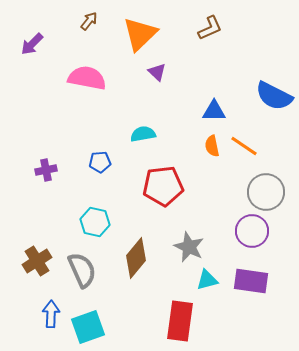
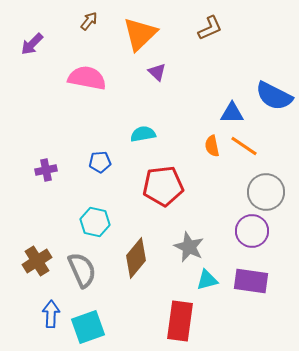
blue triangle: moved 18 px right, 2 px down
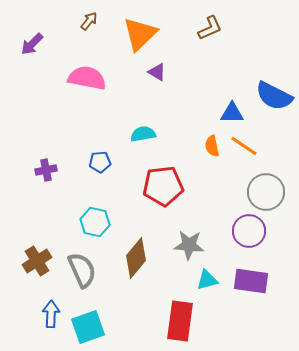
purple triangle: rotated 12 degrees counterclockwise
purple circle: moved 3 px left
gray star: moved 2 px up; rotated 20 degrees counterclockwise
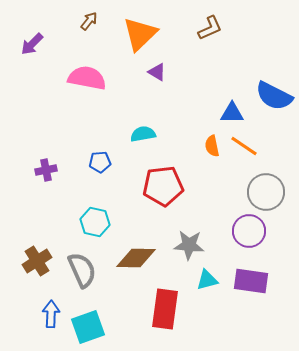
brown diamond: rotated 51 degrees clockwise
red rectangle: moved 15 px left, 12 px up
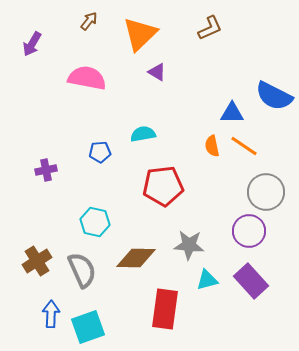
purple arrow: rotated 15 degrees counterclockwise
blue pentagon: moved 10 px up
purple rectangle: rotated 40 degrees clockwise
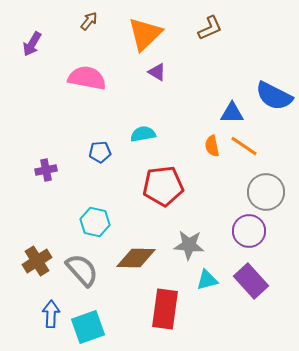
orange triangle: moved 5 px right
gray semicircle: rotated 18 degrees counterclockwise
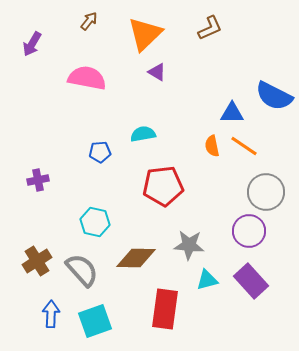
purple cross: moved 8 px left, 10 px down
cyan square: moved 7 px right, 6 px up
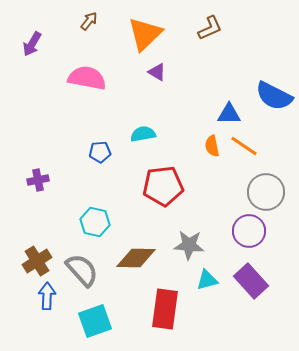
blue triangle: moved 3 px left, 1 px down
blue arrow: moved 4 px left, 18 px up
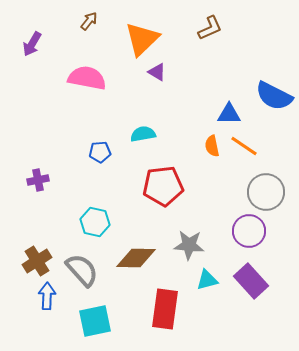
orange triangle: moved 3 px left, 5 px down
cyan square: rotated 8 degrees clockwise
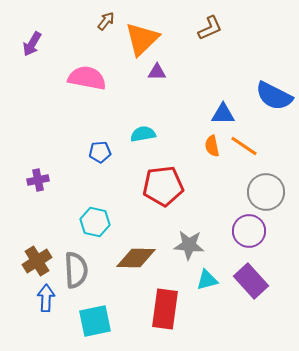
brown arrow: moved 17 px right
purple triangle: rotated 30 degrees counterclockwise
blue triangle: moved 6 px left
gray semicircle: moved 6 px left; rotated 39 degrees clockwise
blue arrow: moved 1 px left, 2 px down
